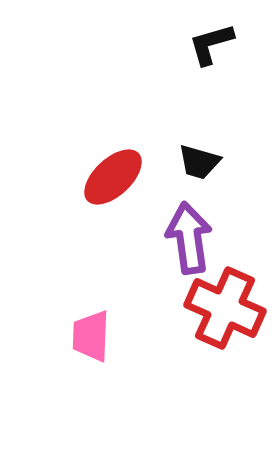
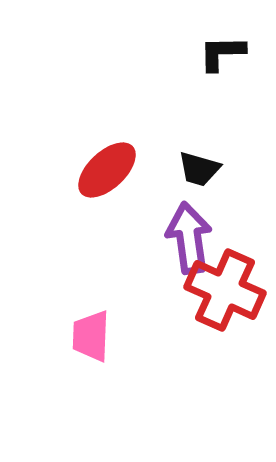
black L-shape: moved 11 px right, 9 px down; rotated 15 degrees clockwise
black trapezoid: moved 7 px down
red ellipse: moved 6 px left, 7 px up
red cross: moved 18 px up
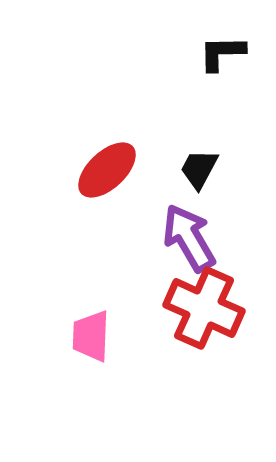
black trapezoid: rotated 102 degrees clockwise
purple arrow: rotated 22 degrees counterclockwise
red cross: moved 21 px left, 18 px down
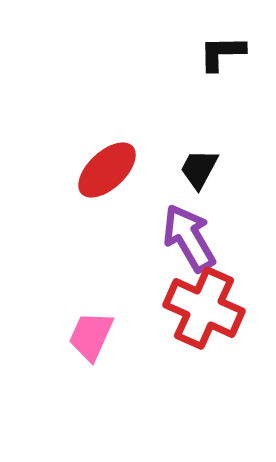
pink trapezoid: rotated 22 degrees clockwise
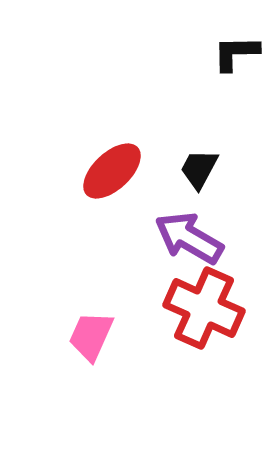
black L-shape: moved 14 px right
red ellipse: moved 5 px right, 1 px down
purple arrow: rotated 30 degrees counterclockwise
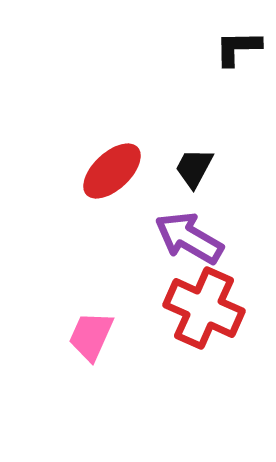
black L-shape: moved 2 px right, 5 px up
black trapezoid: moved 5 px left, 1 px up
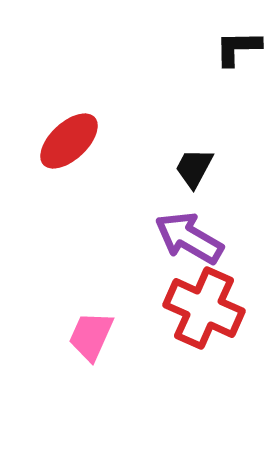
red ellipse: moved 43 px left, 30 px up
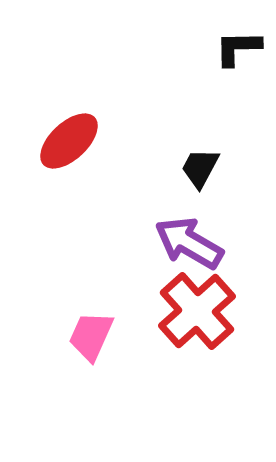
black trapezoid: moved 6 px right
purple arrow: moved 5 px down
red cross: moved 7 px left, 3 px down; rotated 24 degrees clockwise
